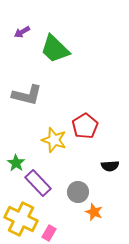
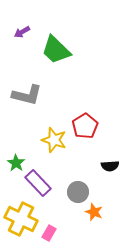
green trapezoid: moved 1 px right, 1 px down
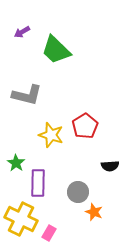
yellow star: moved 3 px left, 5 px up
purple rectangle: rotated 44 degrees clockwise
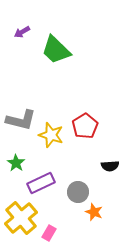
gray L-shape: moved 6 px left, 25 px down
purple rectangle: moved 3 px right; rotated 64 degrees clockwise
yellow cross: moved 1 px up; rotated 24 degrees clockwise
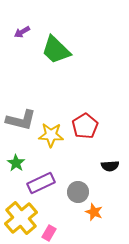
yellow star: rotated 15 degrees counterclockwise
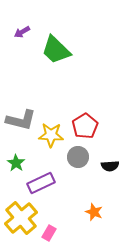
gray circle: moved 35 px up
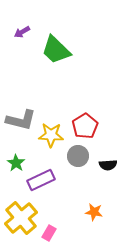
gray circle: moved 1 px up
black semicircle: moved 2 px left, 1 px up
purple rectangle: moved 3 px up
orange star: rotated 12 degrees counterclockwise
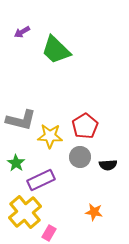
yellow star: moved 1 px left, 1 px down
gray circle: moved 2 px right, 1 px down
yellow cross: moved 4 px right, 6 px up
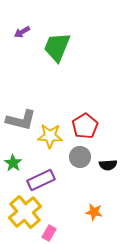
green trapezoid: moved 1 px right, 3 px up; rotated 68 degrees clockwise
green star: moved 3 px left
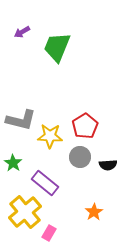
purple rectangle: moved 4 px right, 3 px down; rotated 64 degrees clockwise
orange star: rotated 30 degrees clockwise
